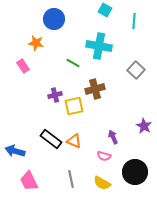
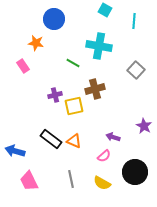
purple arrow: rotated 48 degrees counterclockwise
pink semicircle: rotated 56 degrees counterclockwise
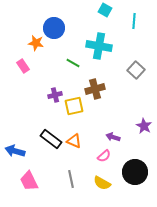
blue circle: moved 9 px down
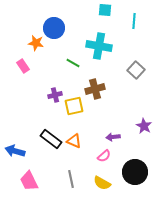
cyan square: rotated 24 degrees counterclockwise
purple arrow: rotated 24 degrees counterclockwise
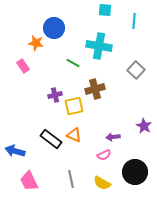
orange triangle: moved 6 px up
pink semicircle: moved 1 px up; rotated 16 degrees clockwise
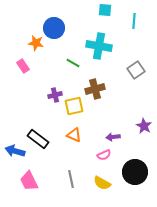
gray square: rotated 12 degrees clockwise
black rectangle: moved 13 px left
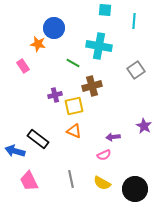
orange star: moved 2 px right, 1 px down
brown cross: moved 3 px left, 3 px up
orange triangle: moved 4 px up
black circle: moved 17 px down
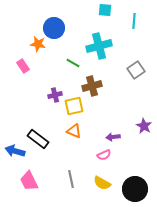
cyan cross: rotated 25 degrees counterclockwise
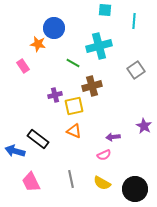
pink trapezoid: moved 2 px right, 1 px down
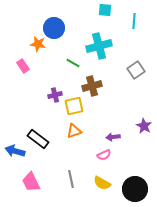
orange triangle: rotated 42 degrees counterclockwise
